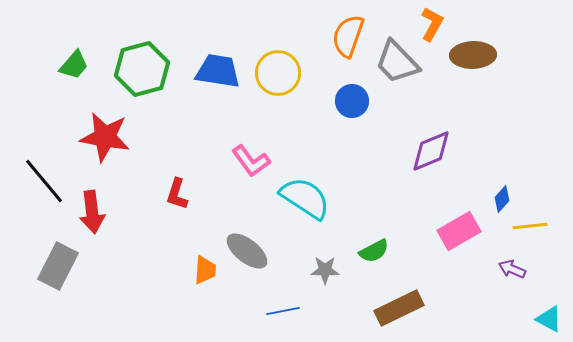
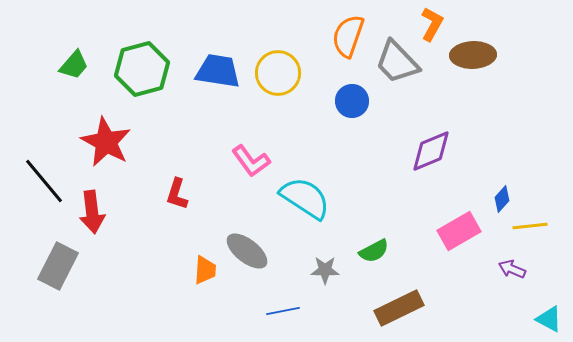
red star: moved 1 px right, 5 px down; rotated 18 degrees clockwise
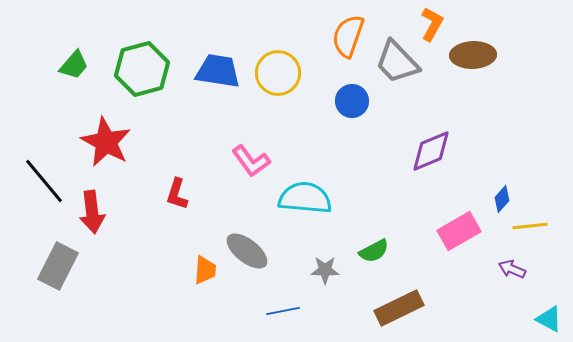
cyan semicircle: rotated 28 degrees counterclockwise
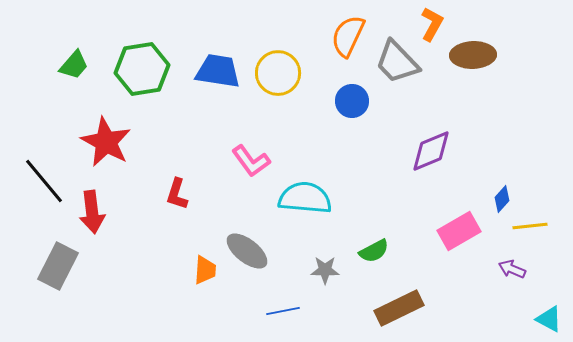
orange semicircle: rotated 6 degrees clockwise
green hexagon: rotated 6 degrees clockwise
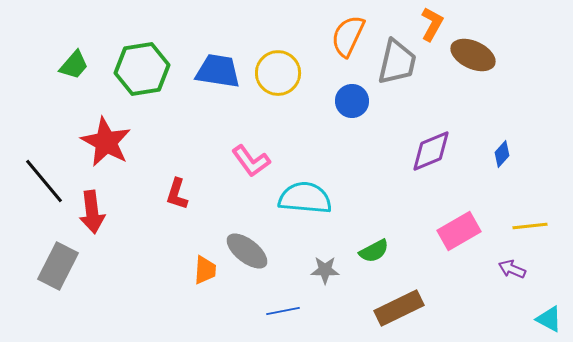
brown ellipse: rotated 27 degrees clockwise
gray trapezoid: rotated 123 degrees counterclockwise
blue diamond: moved 45 px up
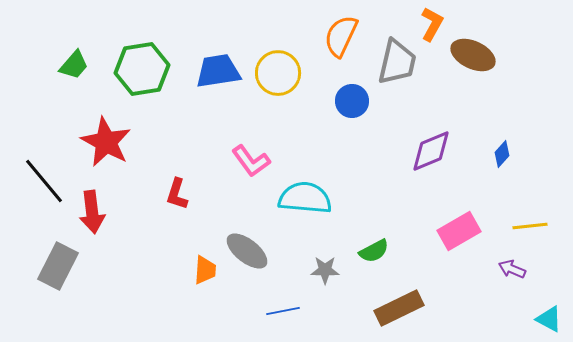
orange semicircle: moved 7 px left
blue trapezoid: rotated 18 degrees counterclockwise
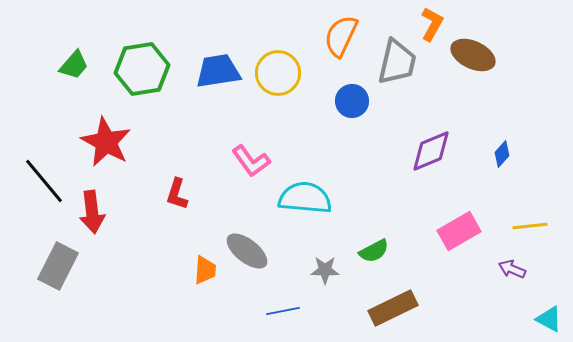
brown rectangle: moved 6 px left
